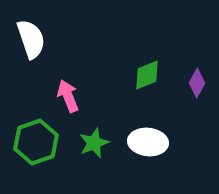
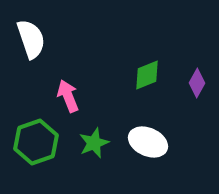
white ellipse: rotated 18 degrees clockwise
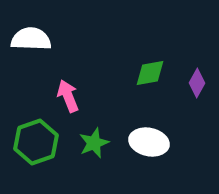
white semicircle: rotated 69 degrees counterclockwise
green diamond: moved 3 px right, 2 px up; rotated 12 degrees clockwise
white ellipse: moved 1 px right; rotated 12 degrees counterclockwise
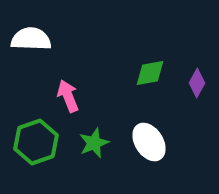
white ellipse: rotated 45 degrees clockwise
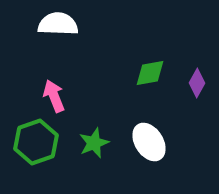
white semicircle: moved 27 px right, 15 px up
pink arrow: moved 14 px left
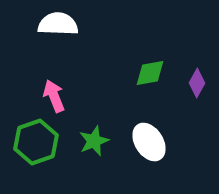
green star: moved 2 px up
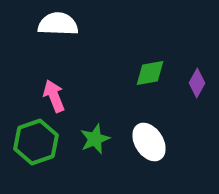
green star: moved 1 px right, 2 px up
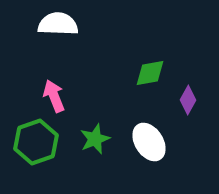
purple diamond: moved 9 px left, 17 px down
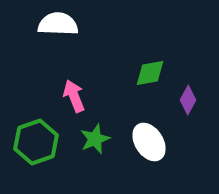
pink arrow: moved 20 px right
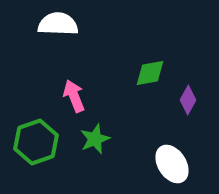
white ellipse: moved 23 px right, 22 px down
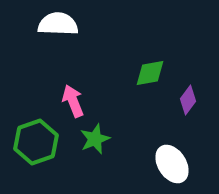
pink arrow: moved 1 px left, 5 px down
purple diamond: rotated 8 degrees clockwise
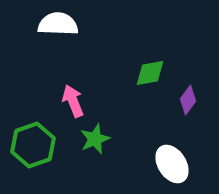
green hexagon: moved 3 px left, 3 px down
